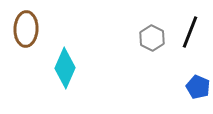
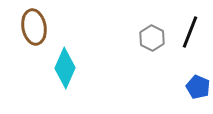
brown ellipse: moved 8 px right, 2 px up; rotated 12 degrees counterclockwise
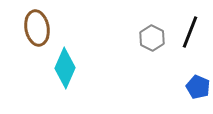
brown ellipse: moved 3 px right, 1 px down
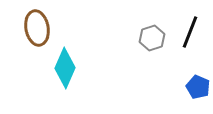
gray hexagon: rotated 15 degrees clockwise
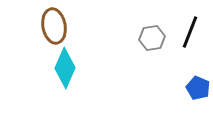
brown ellipse: moved 17 px right, 2 px up
gray hexagon: rotated 10 degrees clockwise
blue pentagon: moved 1 px down
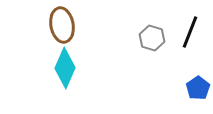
brown ellipse: moved 8 px right, 1 px up
gray hexagon: rotated 25 degrees clockwise
blue pentagon: rotated 15 degrees clockwise
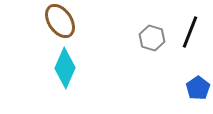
brown ellipse: moved 2 px left, 4 px up; rotated 24 degrees counterclockwise
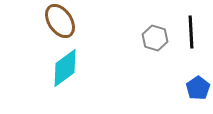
black line: moved 1 px right; rotated 24 degrees counterclockwise
gray hexagon: moved 3 px right
cyan diamond: rotated 30 degrees clockwise
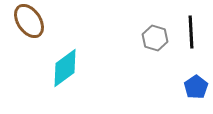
brown ellipse: moved 31 px left
blue pentagon: moved 2 px left, 1 px up
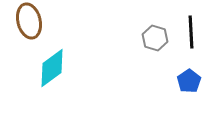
brown ellipse: rotated 20 degrees clockwise
cyan diamond: moved 13 px left
blue pentagon: moved 7 px left, 6 px up
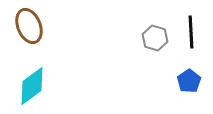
brown ellipse: moved 5 px down; rotated 8 degrees counterclockwise
cyan diamond: moved 20 px left, 18 px down
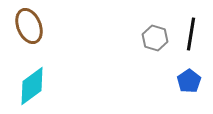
black line: moved 2 px down; rotated 12 degrees clockwise
